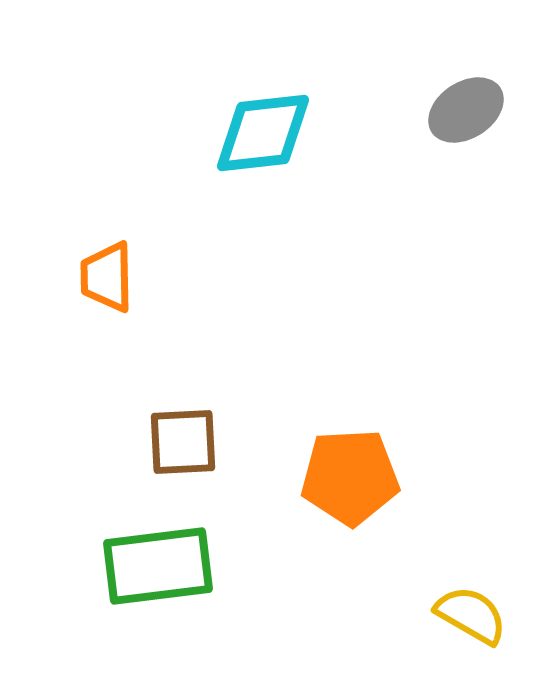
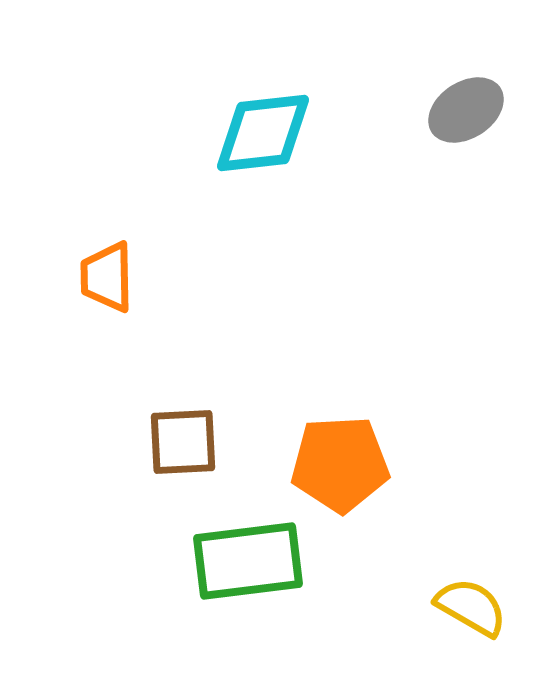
orange pentagon: moved 10 px left, 13 px up
green rectangle: moved 90 px right, 5 px up
yellow semicircle: moved 8 px up
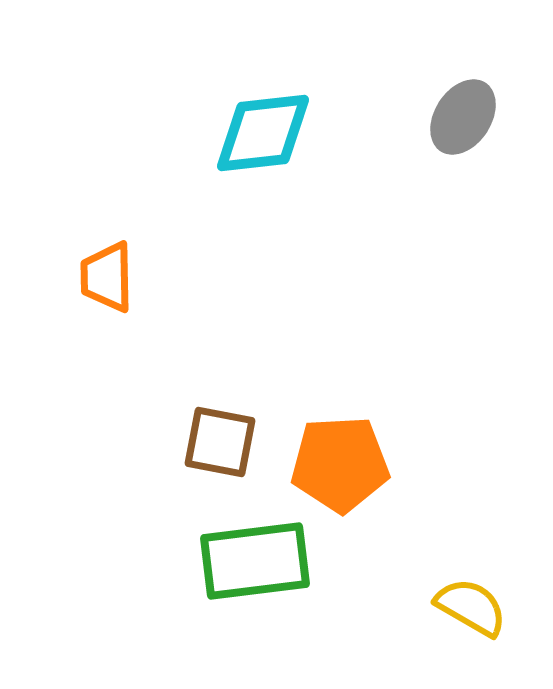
gray ellipse: moved 3 px left, 7 px down; rotated 24 degrees counterclockwise
brown square: moved 37 px right; rotated 14 degrees clockwise
green rectangle: moved 7 px right
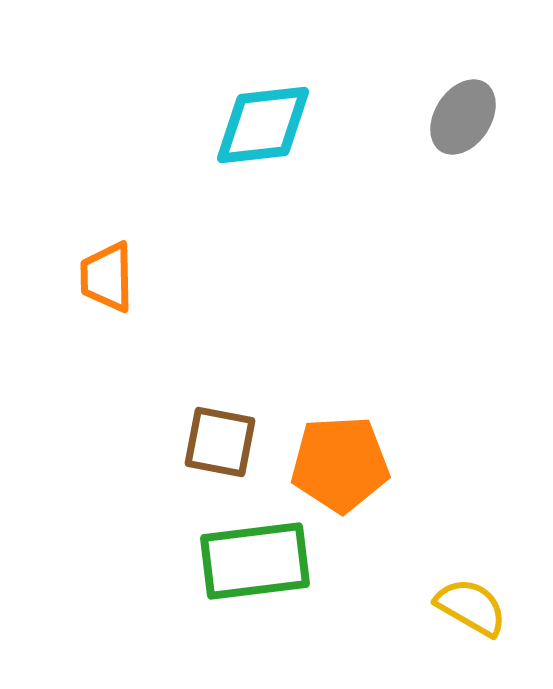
cyan diamond: moved 8 px up
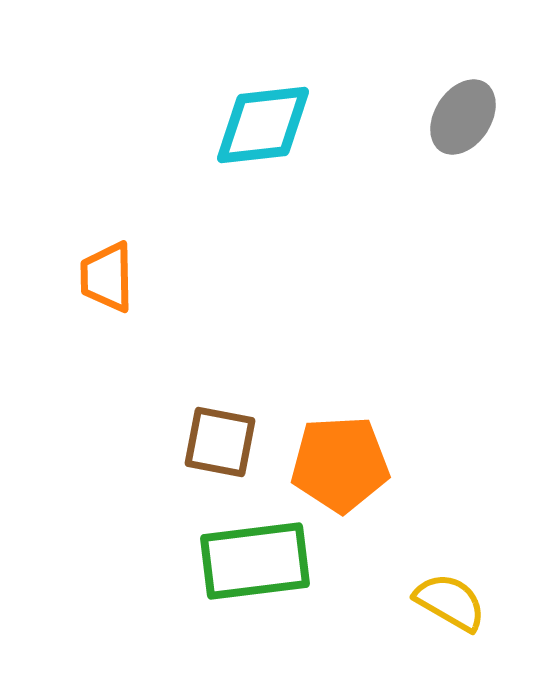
yellow semicircle: moved 21 px left, 5 px up
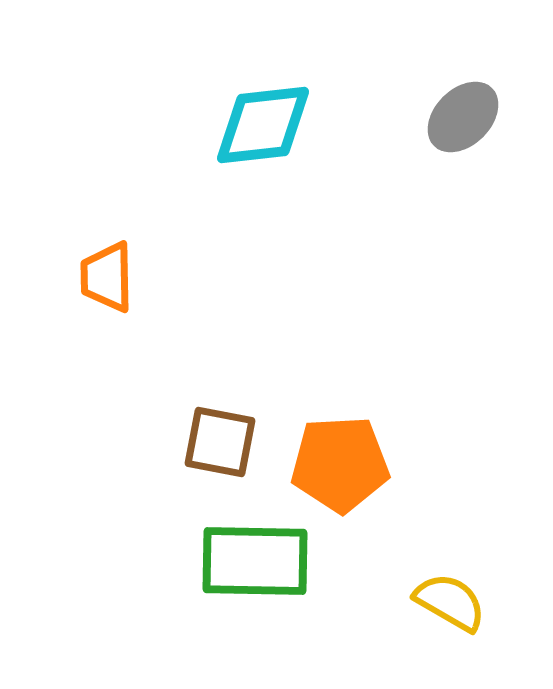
gray ellipse: rotated 12 degrees clockwise
green rectangle: rotated 8 degrees clockwise
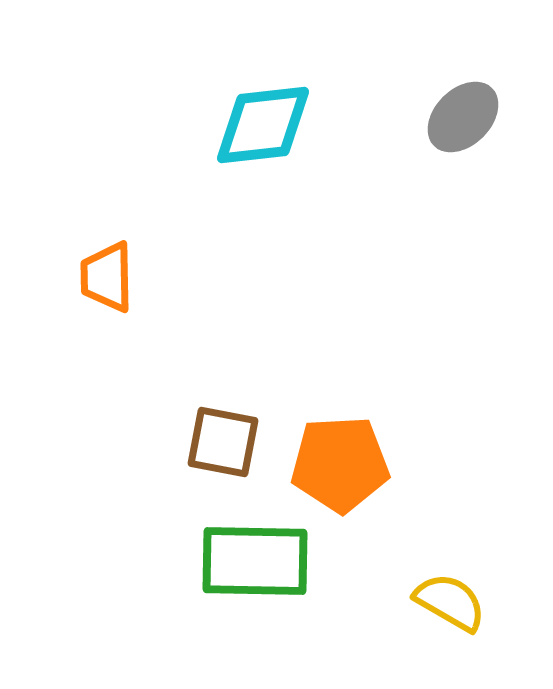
brown square: moved 3 px right
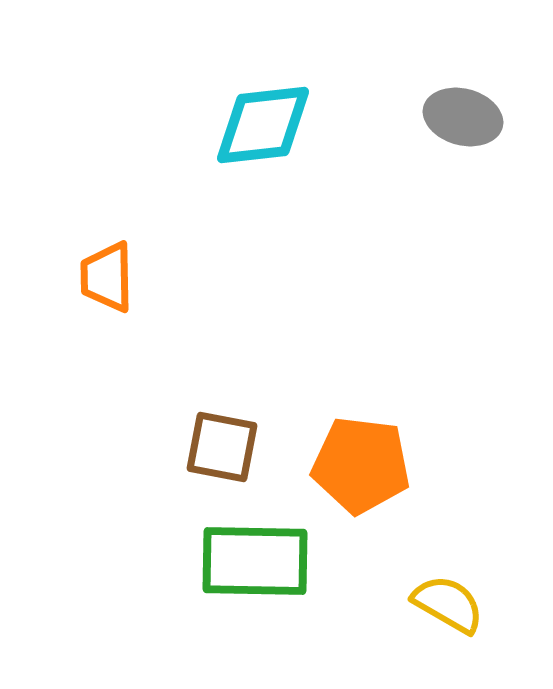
gray ellipse: rotated 60 degrees clockwise
brown square: moved 1 px left, 5 px down
orange pentagon: moved 21 px right, 1 px down; rotated 10 degrees clockwise
yellow semicircle: moved 2 px left, 2 px down
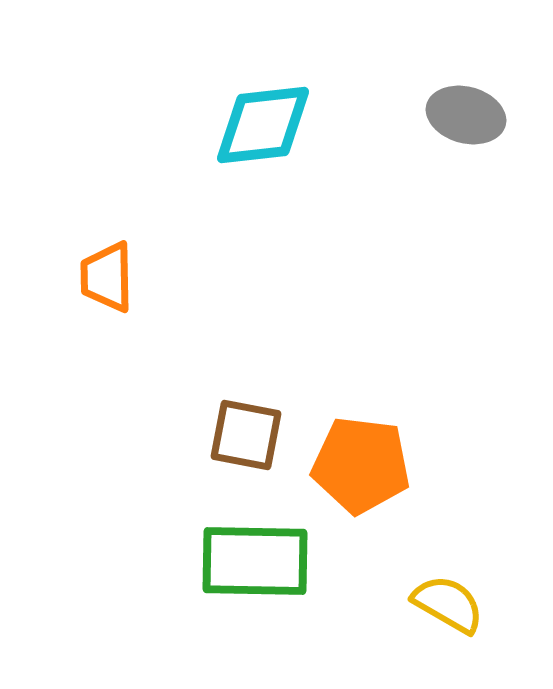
gray ellipse: moved 3 px right, 2 px up
brown square: moved 24 px right, 12 px up
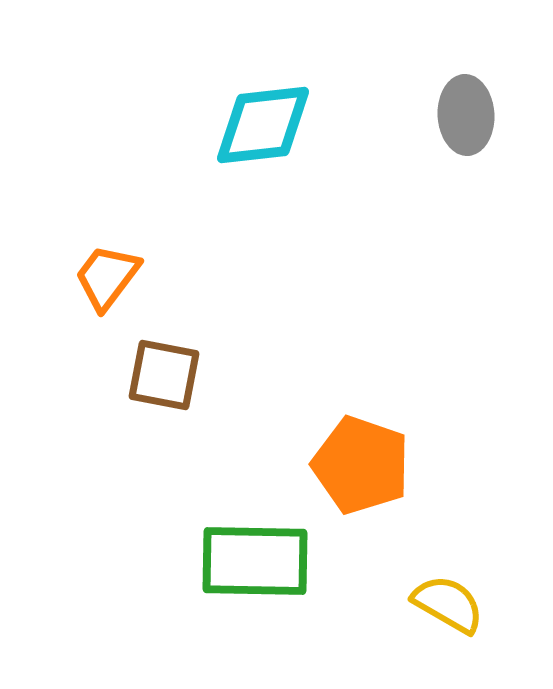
gray ellipse: rotated 72 degrees clockwise
orange trapezoid: rotated 38 degrees clockwise
brown square: moved 82 px left, 60 px up
orange pentagon: rotated 12 degrees clockwise
